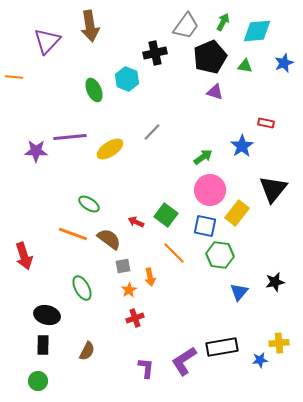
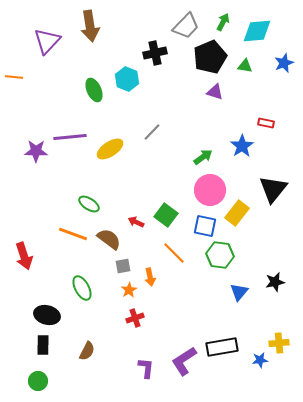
gray trapezoid at (186, 26): rotated 8 degrees clockwise
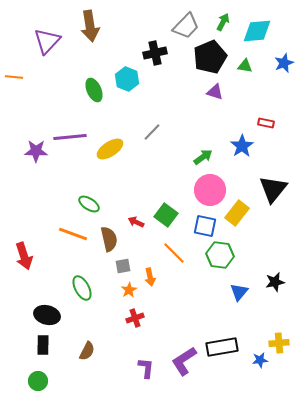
brown semicircle at (109, 239): rotated 40 degrees clockwise
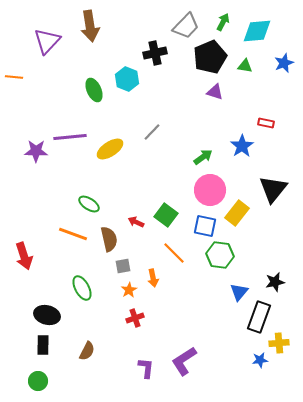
orange arrow at (150, 277): moved 3 px right, 1 px down
black rectangle at (222, 347): moved 37 px right, 30 px up; rotated 60 degrees counterclockwise
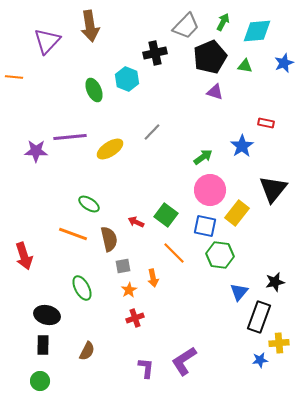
green circle at (38, 381): moved 2 px right
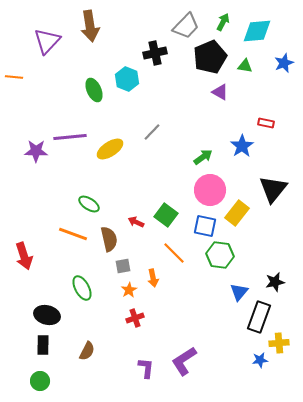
purple triangle at (215, 92): moved 5 px right; rotated 12 degrees clockwise
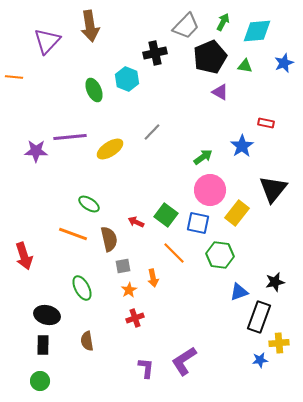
blue square at (205, 226): moved 7 px left, 3 px up
blue triangle at (239, 292): rotated 30 degrees clockwise
brown semicircle at (87, 351): moved 10 px up; rotated 144 degrees clockwise
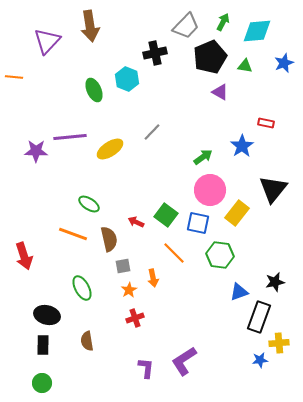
green circle at (40, 381): moved 2 px right, 2 px down
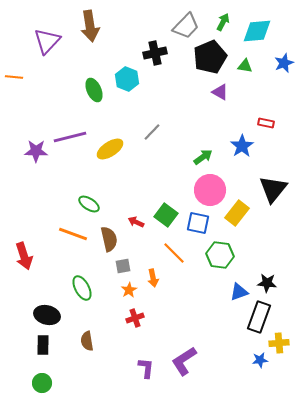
purple line at (70, 137): rotated 8 degrees counterclockwise
black star at (275, 282): moved 8 px left, 1 px down; rotated 18 degrees clockwise
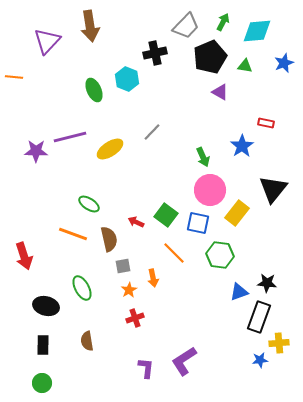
green arrow at (203, 157): rotated 102 degrees clockwise
black ellipse at (47, 315): moved 1 px left, 9 px up
